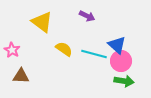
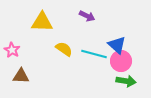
yellow triangle: rotated 35 degrees counterclockwise
green arrow: moved 2 px right
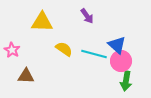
purple arrow: rotated 28 degrees clockwise
brown triangle: moved 5 px right
green arrow: rotated 90 degrees clockwise
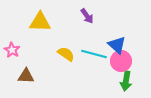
yellow triangle: moved 2 px left
yellow semicircle: moved 2 px right, 5 px down
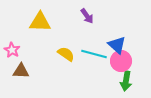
brown triangle: moved 5 px left, 5 px up
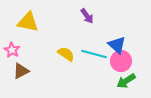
yellow triangle: moved 12 px left; rotated 10 degrees clockwise
brown triangle: rotated 30 degrees counterclockwise
green arrow: rotated 48 degrees clockwise
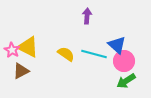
purple arrow: rotated 140 degrees counterclockwise
yellow triangle: moved 25 px down; rotated 15 degrees clockwise
pink circle: moved 3 px right
